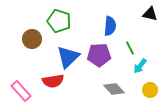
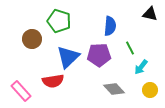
cyan arrow: moved 1 px right, 1 px down
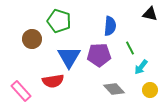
blue triangle: moved 1 px right; rotated 15 degrees counterclockwise
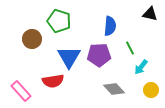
yellow circle: moved 1 px right
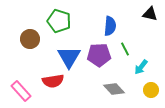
brown circle: moved 2 px left
green line: moved 5 px left, 1 px down
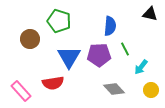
red semicircle: moved 2 px down
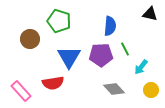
purple pentagon: moved 2 px right
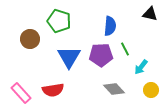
red semicircle: moved 7 px down
pink rectangle: moved 2 px down
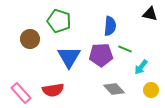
green line: rotated 40 degrees counterclockwise
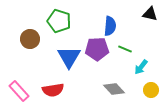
purple pentagon: moved 4 px left, 6 px up
pink rectangle: moved 2 px left, 2 px up
